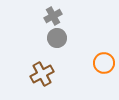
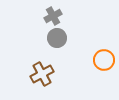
orange circle: moved 3 px up
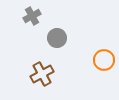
gray cross: moved 21 px left
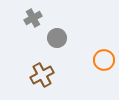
gray cross: moved 1 px right, 2 px down
brown cross: moved 1 px down
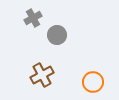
gray circle: moved 3 px up
orange circle: moved 11 px left, 22 px down
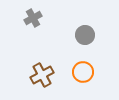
gray circle: moved 28 px right
orange circle: moved 10 px left, 10 px up
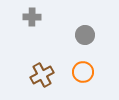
gray cross: moved 1 px left, 1 px up; rotated 30 degrees clockwise
